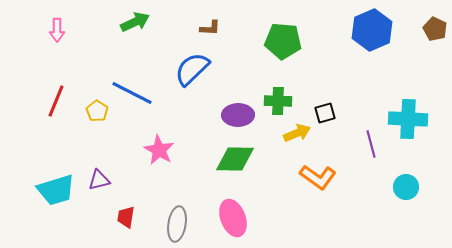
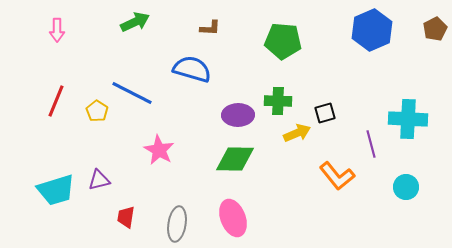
brown pentagon: rotated 20 degrees clockwise
blue semicircle: rotated 60 degrees clockwise
orange L-shape: moved 19 px right, 1 px up; rotated 15 degrees clockwise
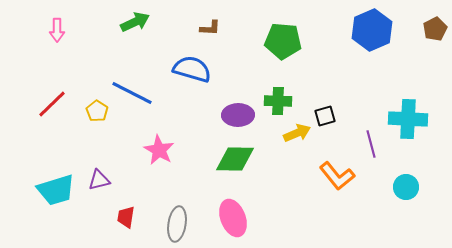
red line: moved 4 px left, 3 px down; rotated 24 degrees clockwise
black square: moved 3 px down
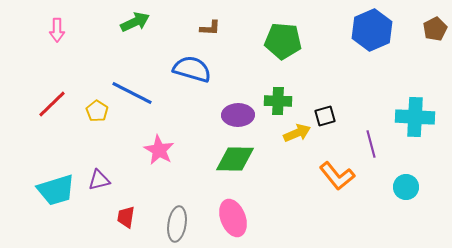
cyan cross: moved 7 px right, 2 px up
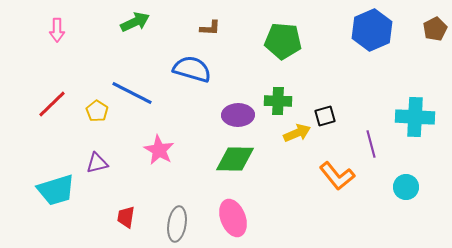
purple triangle: moved 2 px left, 17 px up
